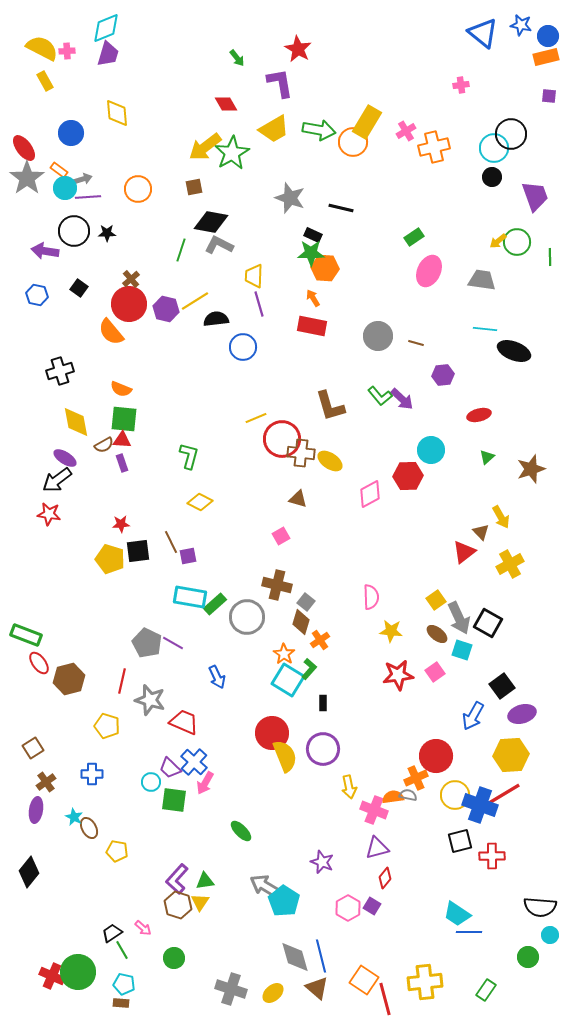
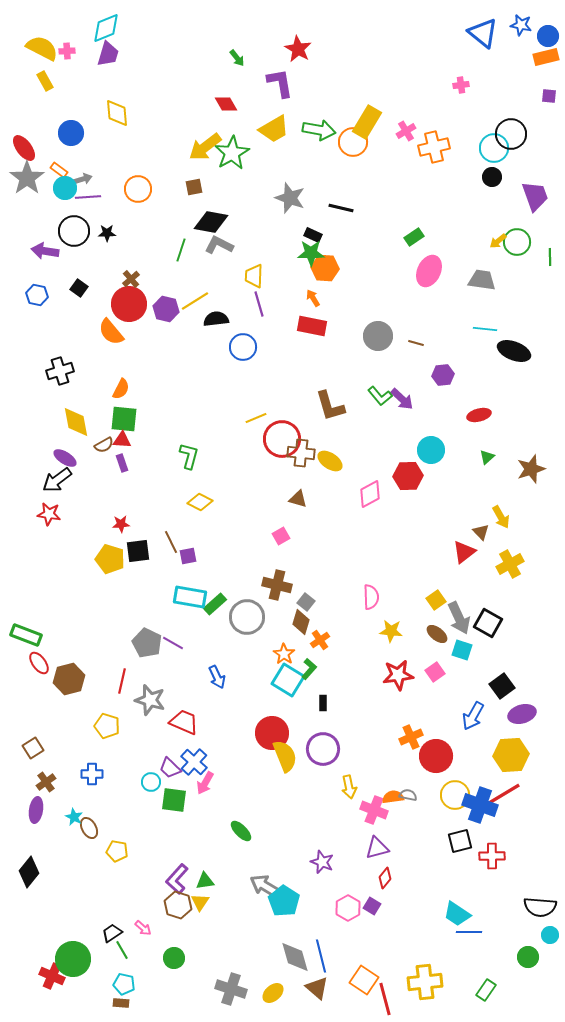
orange semicircle at (121, 389): rotated 85 degrees counterclockwise
orange cross at (416, 778): moved 5 px left, 41 px up
green circle at (78, 972): moved 5 px left, 13 px up
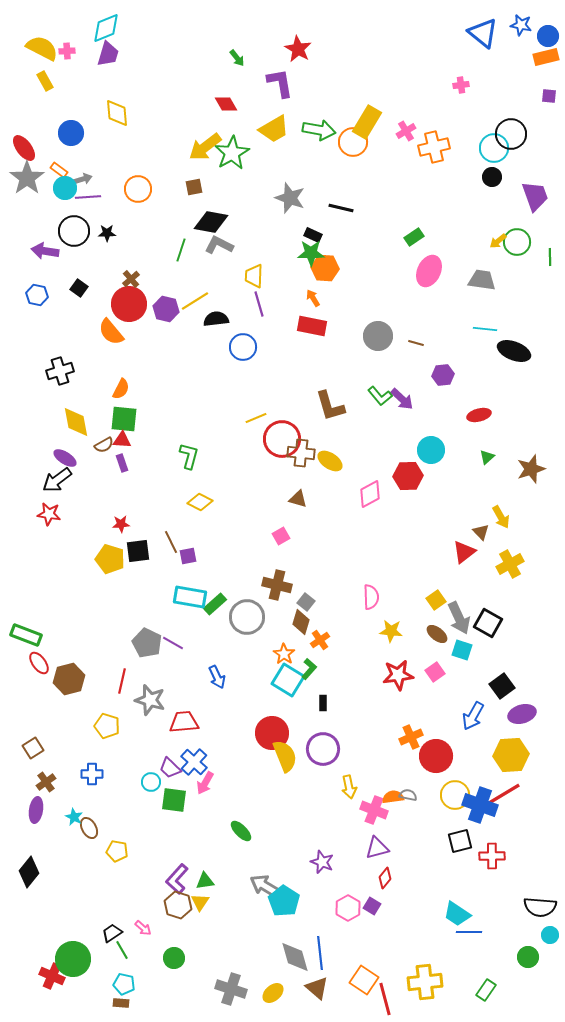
red trapezoid at (184, 722): rotated 28 degrees counterclockwise
blue line at (321, 956): moved 1 px left, 3 px up; rotated 8 degrees clockwise
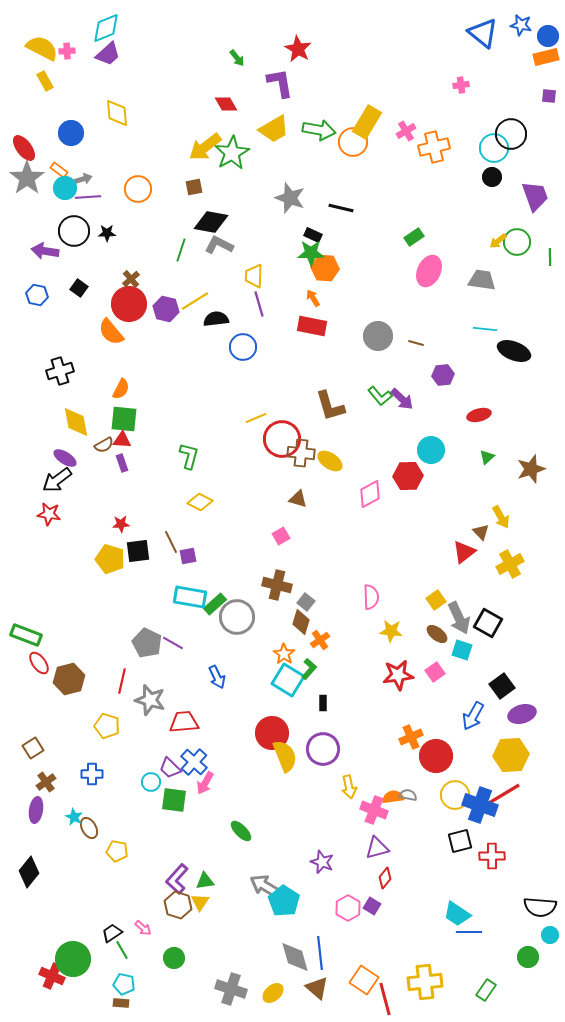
purple trapezoid at (108, 54): rotated 32 degrees clockwise
gray circle at (247, 617): moved 10 px left
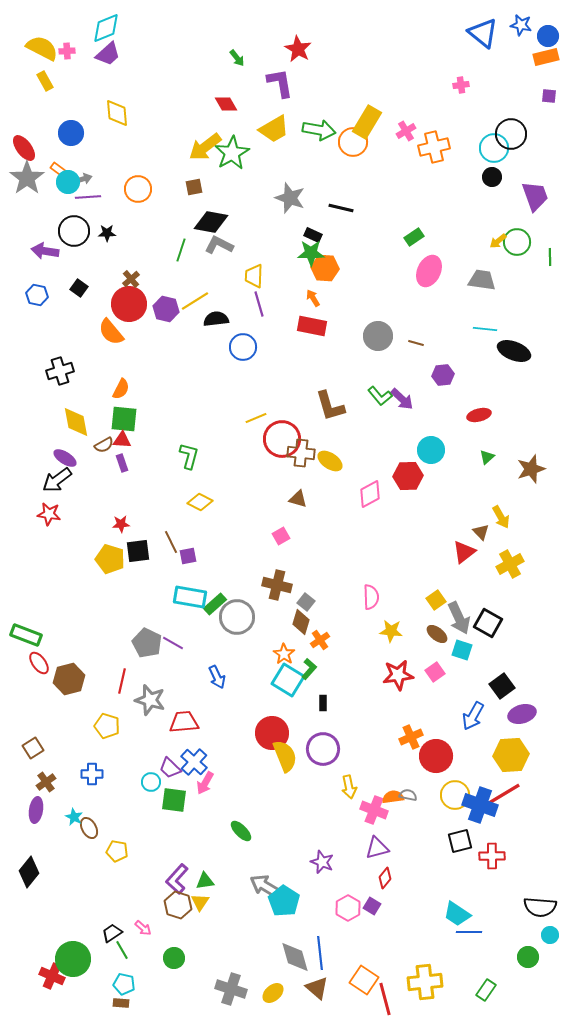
cyan circle at (65, 188): moved 3 px right, 6 px up
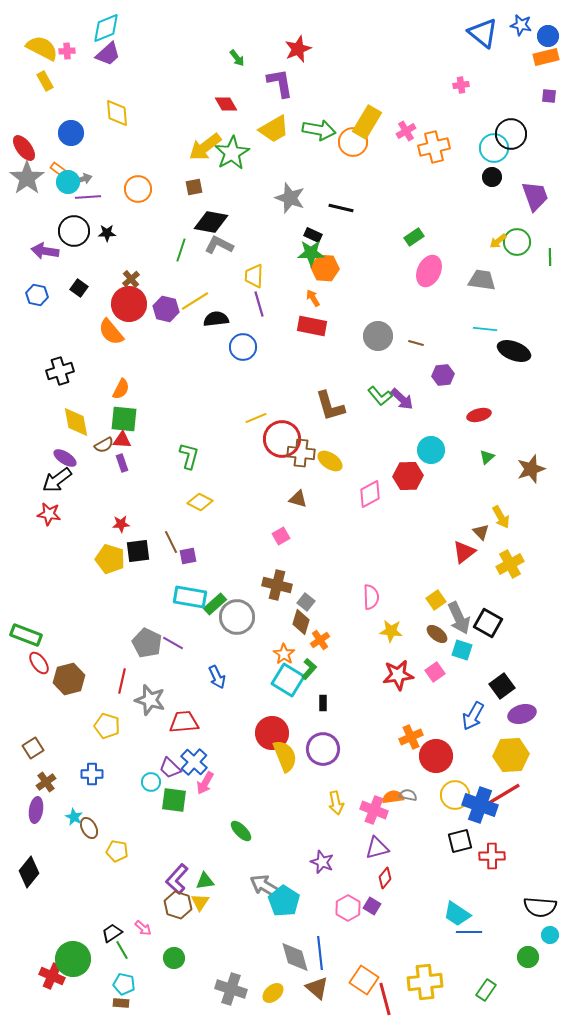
red star at (298, 49): rotated 20 degrees clockwise
yellow arrow at (349, 787): moved 13 px left, 16 px down
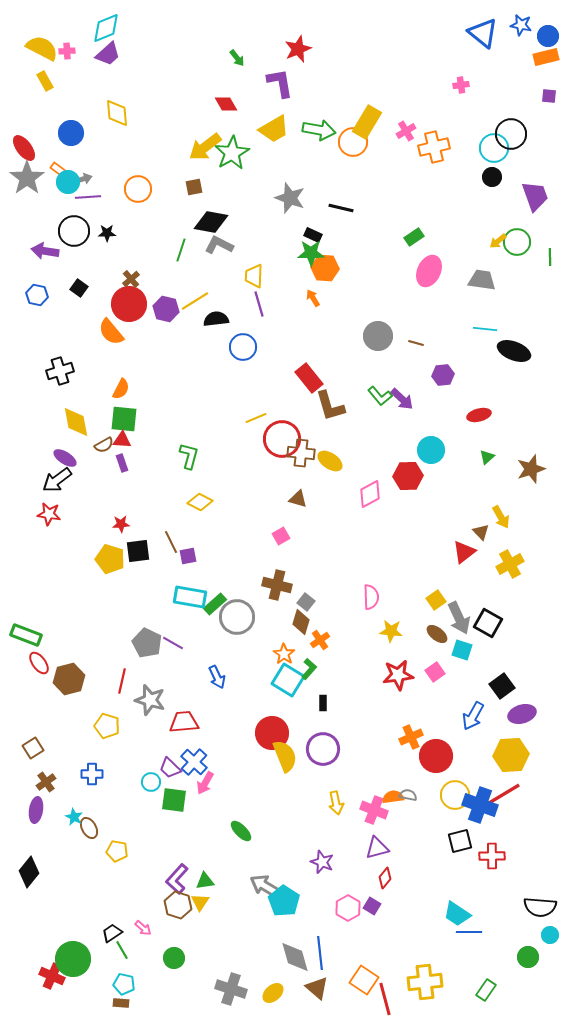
red rectangle at (312, 326): moved 3 px left, 52 px down; rotated 40 degrees clockwise
